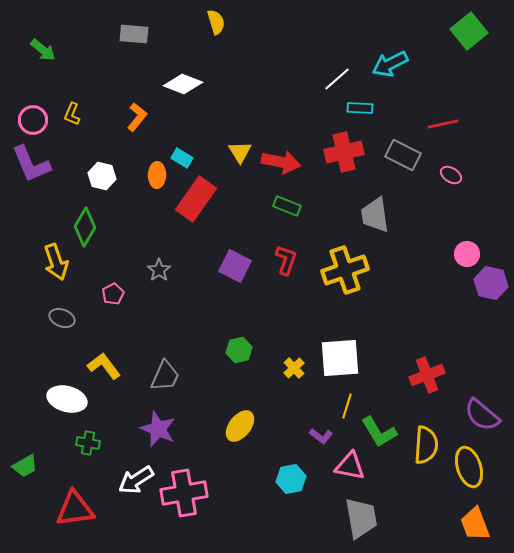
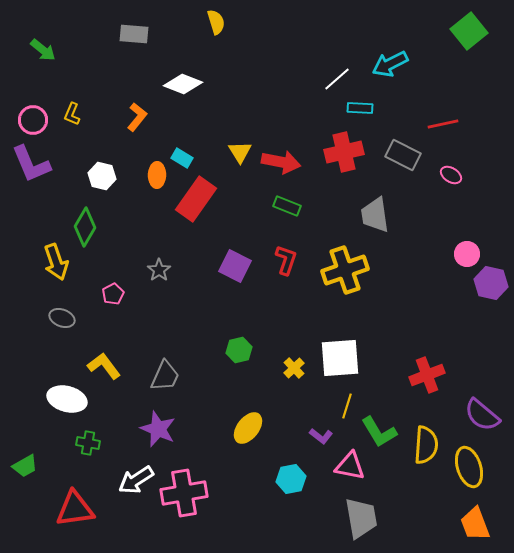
yellow ellipse at (240, 426): moved 8 px right, 2 px down
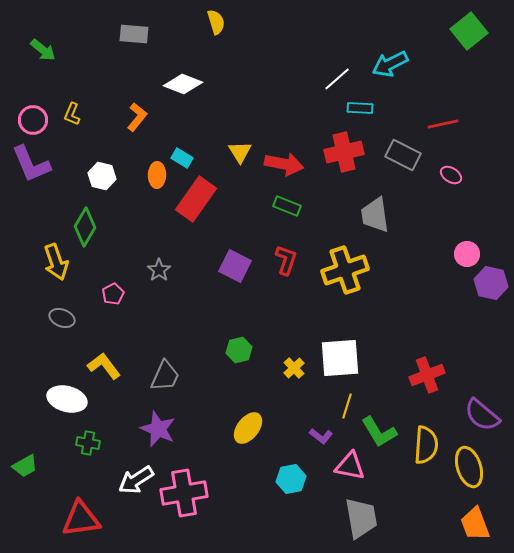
red arrow at (281, 162): moved 3 px right, 2 px down
red triangle at (75, 509): moved 6 px right, 10 px down
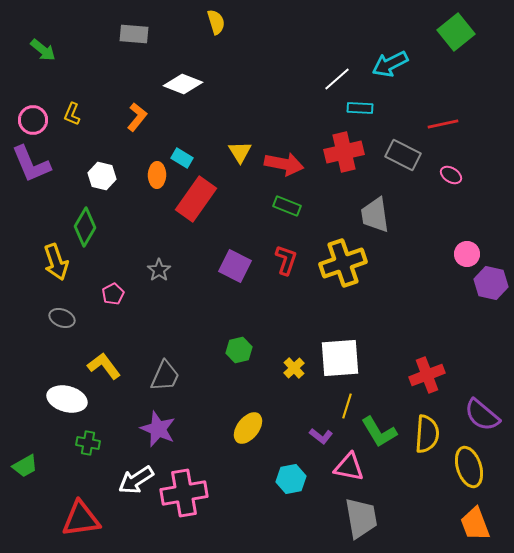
green square at (469, 31): moved 13 px left, 1 px down
yellow cross at (345, 270): moved 2 px left, 7 px up
yellow semicircle at (426, 445): moved 1 px right, 11 px up
pink triangle at (350, 466): moved 1 px left, 1 px down
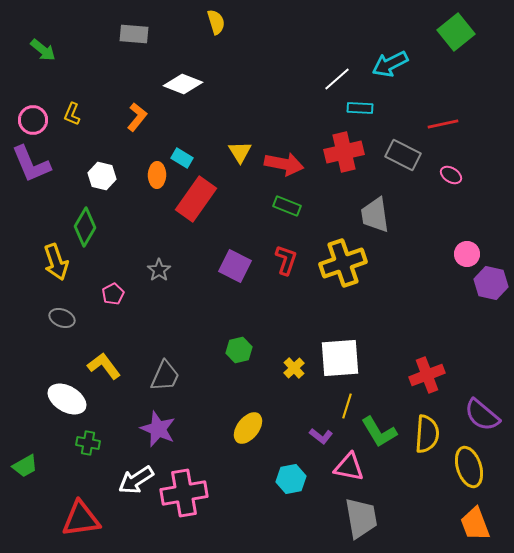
white ellipse at (67, 399): rotated 15 degrees clockwise
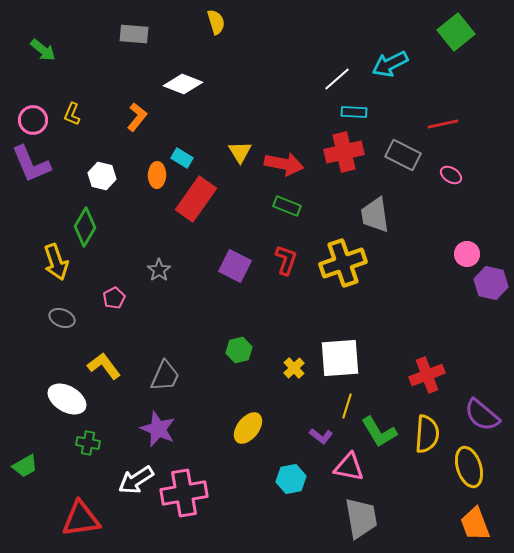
cyan rectangle at (360, 108): moved 6 px left, 4 px down
pink pentagon at (113, 294): moved 1 px right, 4 px down
